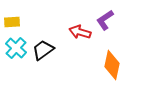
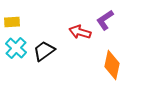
black trapezoid: moved 1 px right, 1 px down
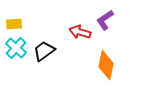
yellow rectangle: moved 2 px right, 2 px down
orange diamond: moved 6 px left
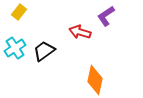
purple L-shape: moved 1 px right, 4 px up
yellow rectangle: moved 5 px right, 12 px up; rotated 49 degrees counterclockwise
cyan cross: moved 1 px left; rotated 15 degrees clockwise
orange diamond: moved 11 px left, 15 px down
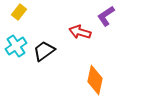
cyan cross: moved 1 px right, 2 px up
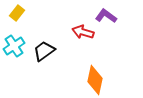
yellow rectangle: moved 2 px left, 1 px down
purple L-shape: rotated 70 degrees clockwise
red arrow: moved 3 px right
cyan cross: moved 2 px left
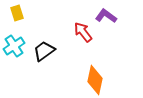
yellow rectangle: rotated 56 degrees counterclockwise
red arrow: rotated 35 degrees clockwise
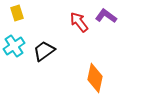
red arrow: moved 4 px left, 10 px up
orange diamond: moved 2 px up
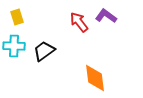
yellow rectangle: moved 4 px down
cyan cross: rotated 35 degrees clockwise
orange diamond: rotated 20 degrees counterclockwise
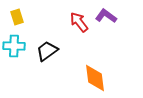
black trapezoid: moved 3 px right
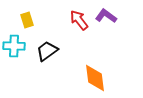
yellow rectangle: moved 10 px right, 3 px down
red arrow: moved 2 px up
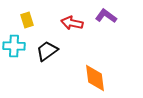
red arrow: moved 7 px left, 3 px down; rotated 40 degrees counterclockwise
